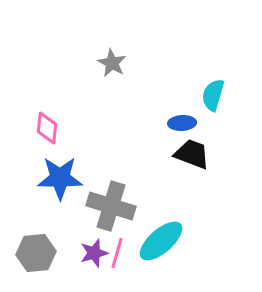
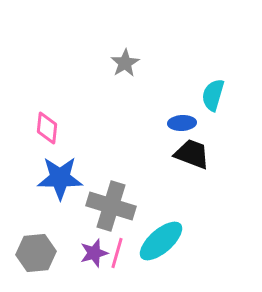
gray star: moved 13 px right; rotated 12 degrees clockwise
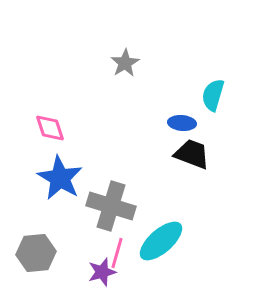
blue ellipse: rotated 8 degrees clockwise
pink diamond: moved 3 px right; rotated 24 degrees counterclockwise
blue star: rotated 30 degrees clockwise
purple star: moved 8 px right, 19 px down
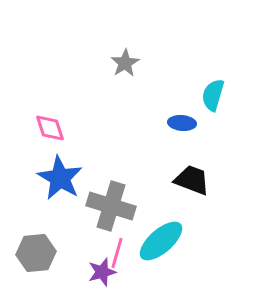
black trapezoid: moved 26 px down
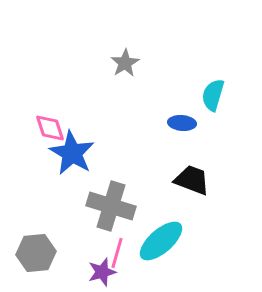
blue star: moved 12 px right, 25 px up
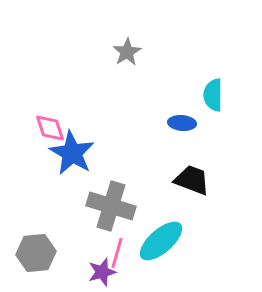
gray star: moved 2 px right, 11 px up
cyan semicircle: rotated 16 degrees counterclockwise
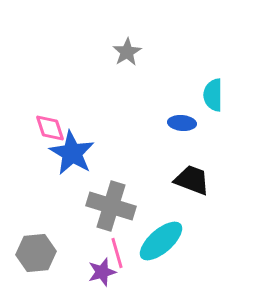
pink line: rotated 32 degrees counterclockwise
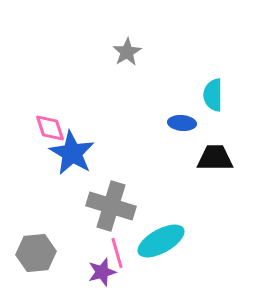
black trapezoid: moved 23 px right, 22 px up; rotated 21 degrees counterclockwise
cyan ellipse: rotated 12 degrees clockwise
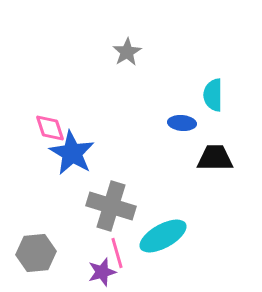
cyan ellipse: moved 2 px right, 5 px up
